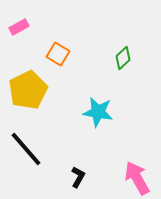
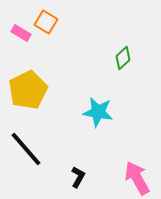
pink rectangle: moved 2 px right, 6 px down; rotated 60 degrees clockwise
orange square: moved 12 px left, 32 px up
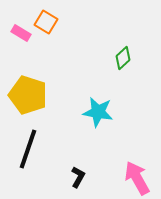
yellow pentagon: moved 5 px down; rotated 27 degrees counterclockwise
black line: moved 2 px right; rotated 60 degrees clockwise
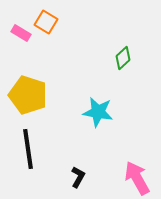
black line: rotated 27 degrees counterclockwise
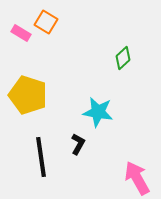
black line: moved 13 px right, 8 px down
black L-shape: moved 33 px up
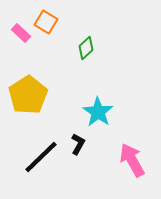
pink rectangle: rotated 12 degrees clockwise
green diamond: moved 37 px left, 10 px up
yellow pentagon: rotated 21 degrees clockwise
cyan star: rotated 24 degrees clockwise
black line: rotated 54 degrees clockwise
pink arrow: moved 5 px left, 18 px up
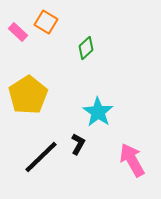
pink rectangle: moved 3 px left, 1 px up
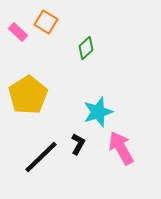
cyan star: rotated 20 degrees clockwise
pink arrow: moved 11 px left, 12 px up
